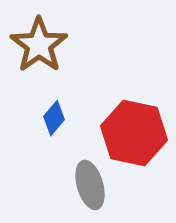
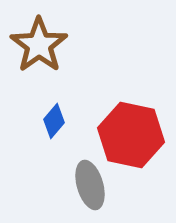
blue diamond: moved 3 px down
red hexagon: moved 3 px left, 2 px down
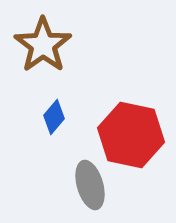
brown star: moved 4 px right
blue diamond: moved 4 px up
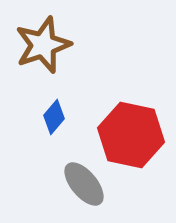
brown star: rotated 16 degrees clockwise
gray ellipse: moved 6 px left, 1 px up; rotated 24 degrees counterclockwise
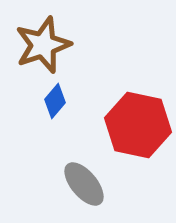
blue diamond: moved 1 px right, 16 px up
red hexagon: moved 7 px right, 10 px up
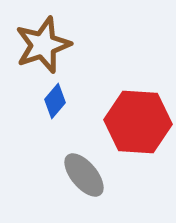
red hexagon: moved 3 px up; rotated 8 degrees counterclockwise
gray ellipse: moved 9 px up
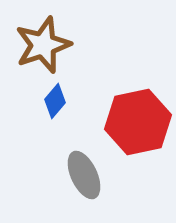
red hexagon: rotated 16 degrees counterclockwise
gray ellipse: rotated 15 degrees clockwise
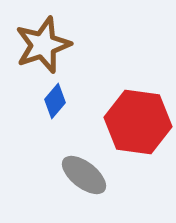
red hexagon: rotated 20 degrees clockwise
gray ellipse: rotated 27 degrees counterclockwise
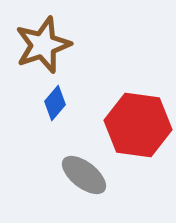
blue diamond: moved 2 px down
red hexagon: moved 3 px down
